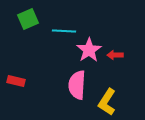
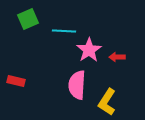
red arrow: moved 2 px right, 2 px down
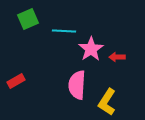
pink star: moved 2 px right, 1 px up
red rectangle: rotated 42 degrees counterclockwise
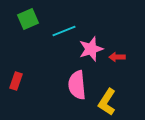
cyan line: rotated 25 degrees counterclockwise
pink star: rotated 15 degrees clockwise
red rectangle: rotated 42 degrees counterclockwise
pink semicircle: rotated 8 degrees counterclockwise
